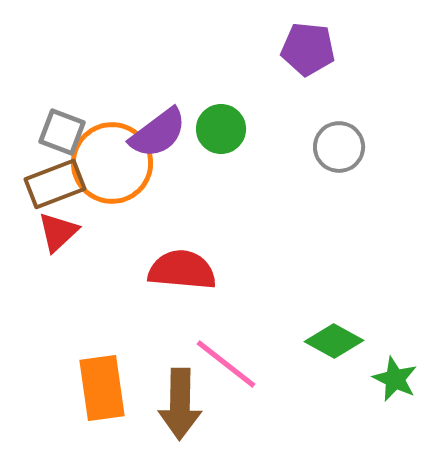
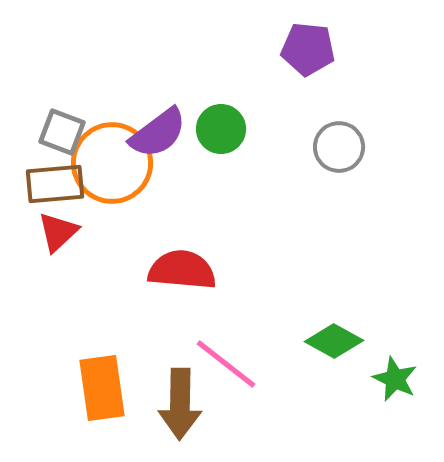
brown rectangle: rotated 16 degrees clockwise
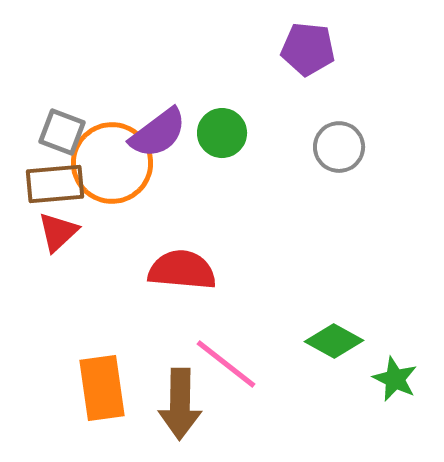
green circle: moved 1 px right, 4 px down
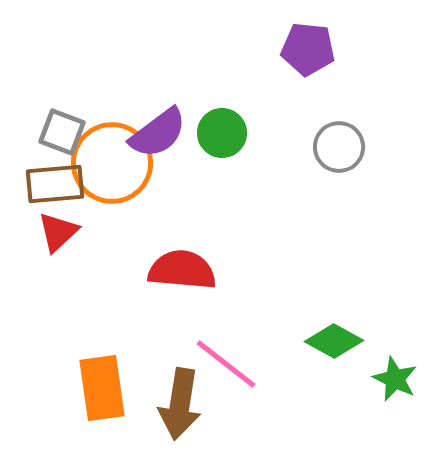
brown arrow: rotated 8 degrees clockwise
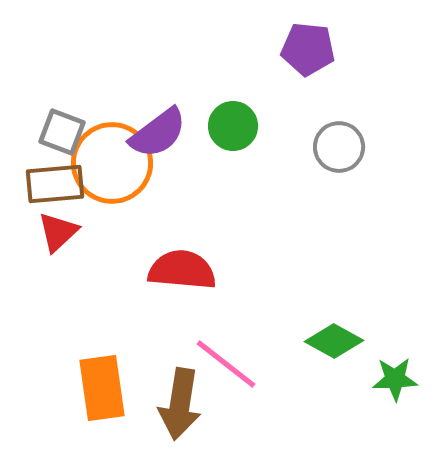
green circle: moved 11 px right, 7 px up
green star: rotated 27 degrees counterclockwise
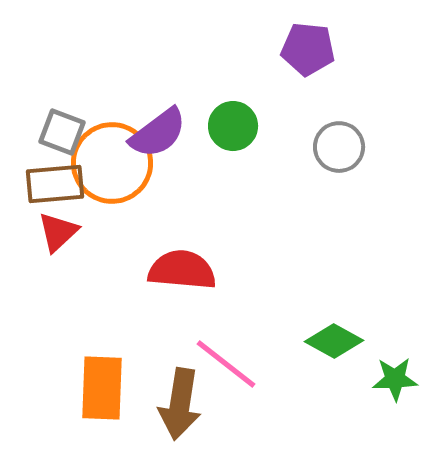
orange rectangle: rotated 10 degrees clockwise
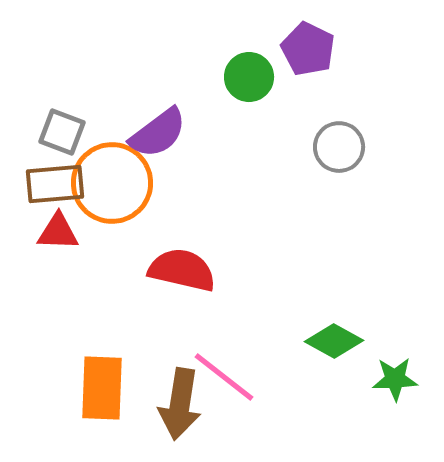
purple pentagon: rotated 20 degrees clockwise
green circle: moved 16 px right, 49 px up
orange circle: moved 20 px down
red triangle: rotated 45 degrees clockwise
red semicircle: rotated 8 degrees clockwise
pink line: moved 2 px left, 13 px down
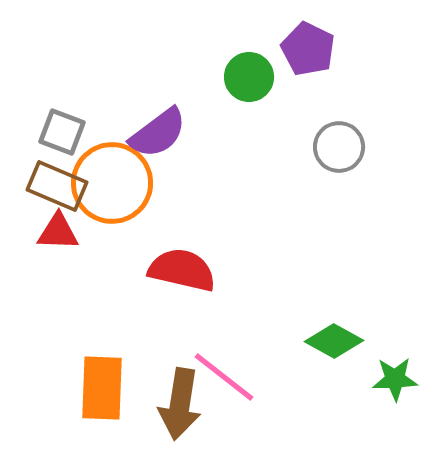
brown rectangle: moved 2 px right, 2 px down; rotated 28 degrees clockwise
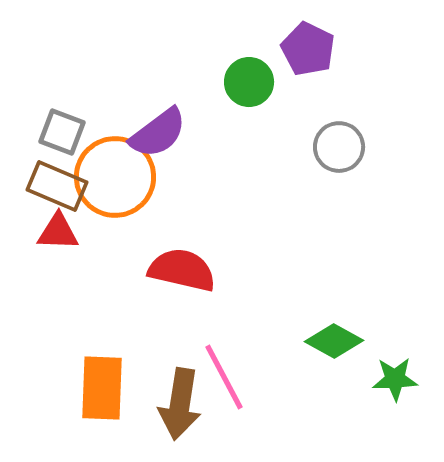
green circle: moved 5 px down
orange circle: moved 3 px right, 6 px up
pink line: rotated 24 degrees clockwise
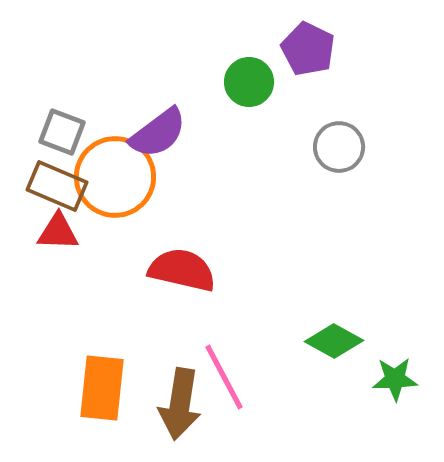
orange rectangle: rotated 4 degrees clockwise
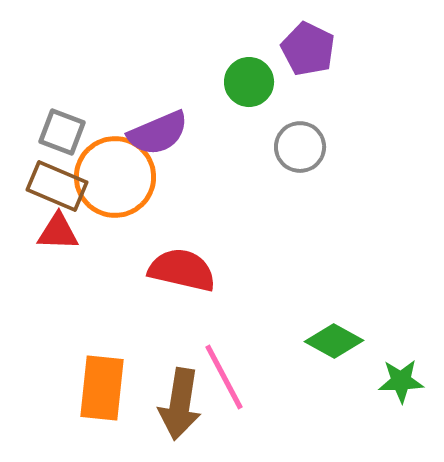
purple semicircle: rotated 14 degrees clockwise
gray circle: moved 39 px left
green star: moved 6 px right, 2 px down
